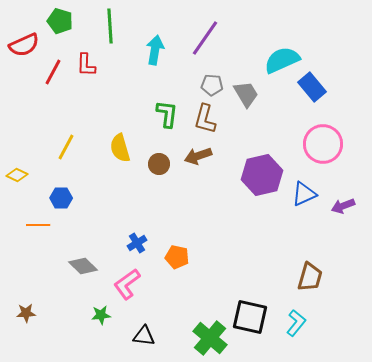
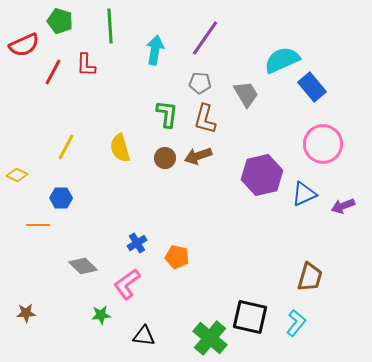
gray pentagon: moved 12 px left, 2 px up
brown circle: moved 6 px right, 6 px up
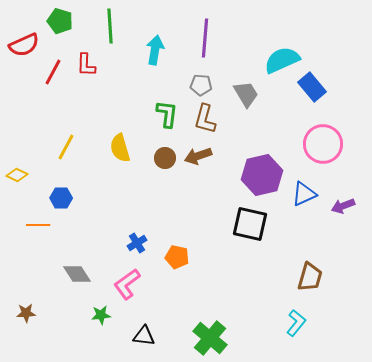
purple line: rotated 30 degrees counterclockwise
gray pentagon: moved 1 px right, 2 px down
gray diamond: moved 6 px left, 8 px down; rotated 12 degrees clockwise
black square: moved 93 px up
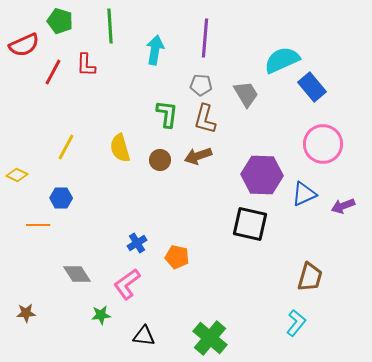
brown circle: moved 5 px left, 2 px down
purple hexagon: rotated 15 degrees clockwise
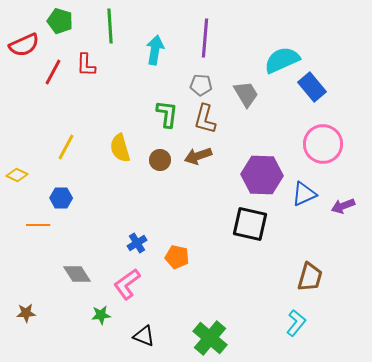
black triangle: rotated 15 degrees clockwise
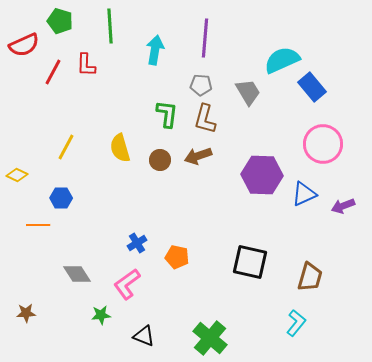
gray trapezoid: moved 2 px right, 2 px up
black square: moved 38 px down
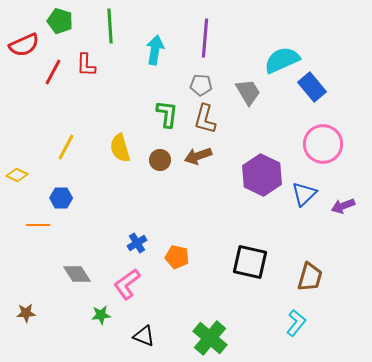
purple hexagon: rotated 24 degrees clockwise
blue triangle: rotated 20 degrees counterclockwise
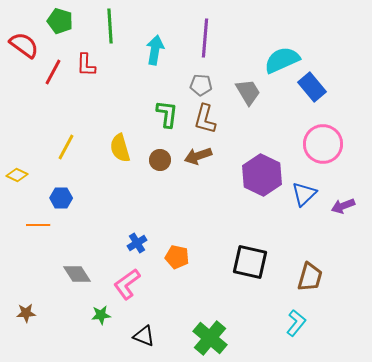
red semicircle: rotated 120 degrees counterclockwise
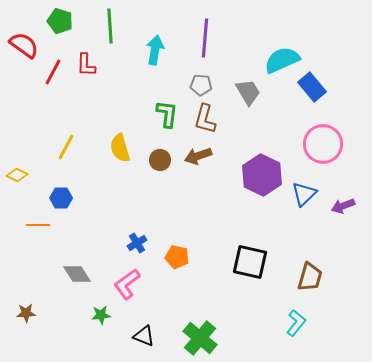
green cross: moved 10 px left
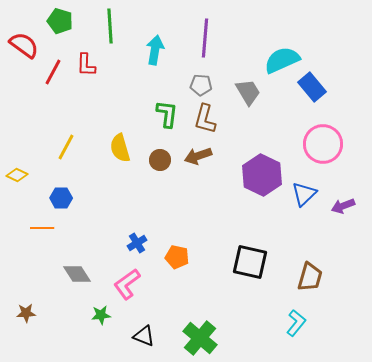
orange line: moved 4 px right, 3 px down
